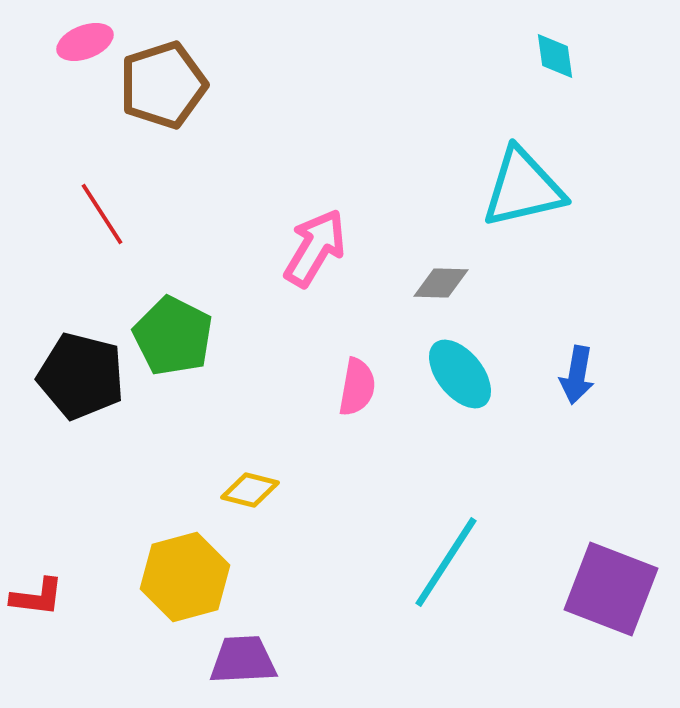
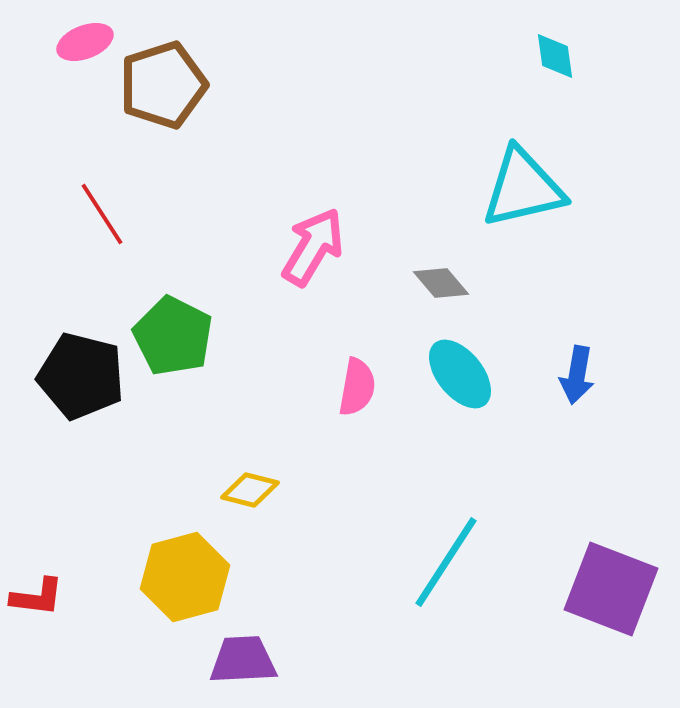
pink arrow: moved 2 px left, 1 px up
gray diamond: rotated 48 degrees clockwise
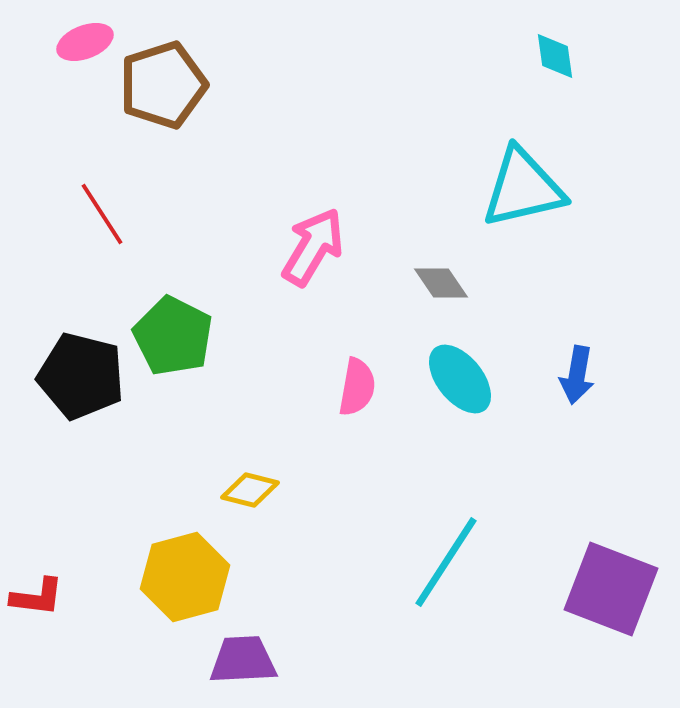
gray diamond: rotated 6 degrees clockwise
cyan ellipse: moved 5 px down
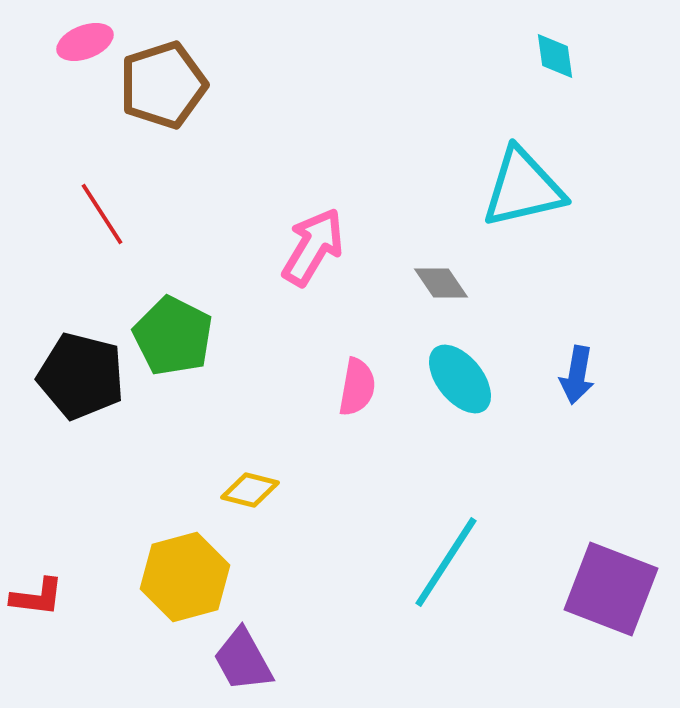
purple trapezoid: rotated 116 degrees counterclockwise
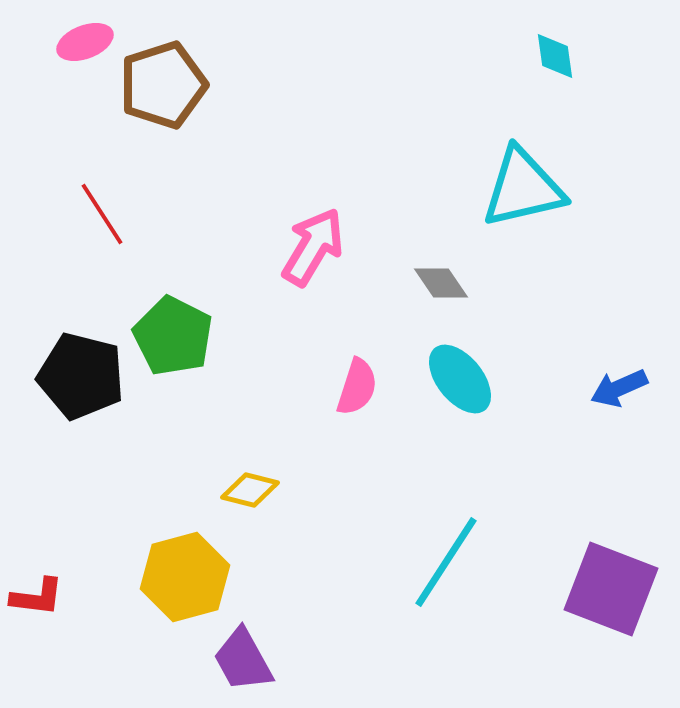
blue arrow: moved 42 px right, 13 px down; rotated 56 degrees clockwise
pink semicircle: rotated 8 degrees clockwise
